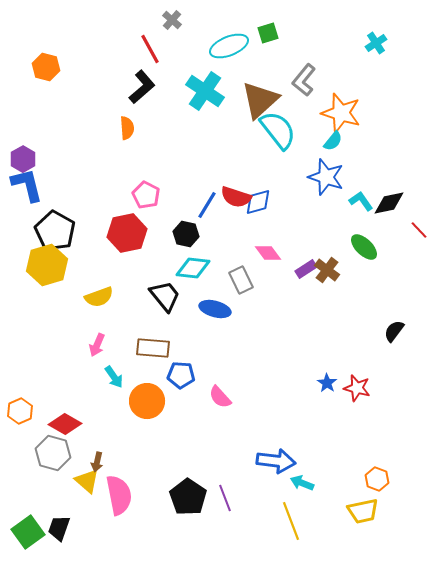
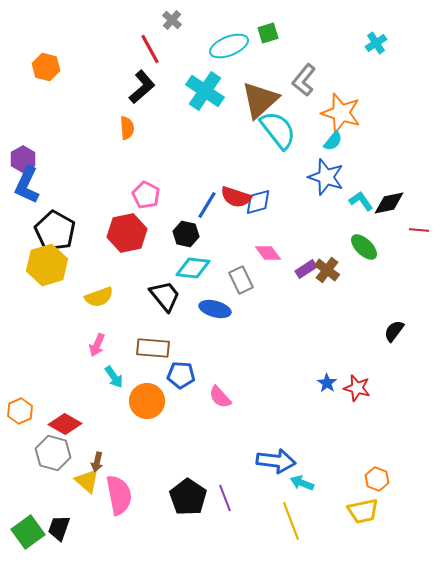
blue L-shape at (27, 185): rotated 141 degrees counterclockwise
red line at (419, 230): rotated 42 degrees counterclockwise
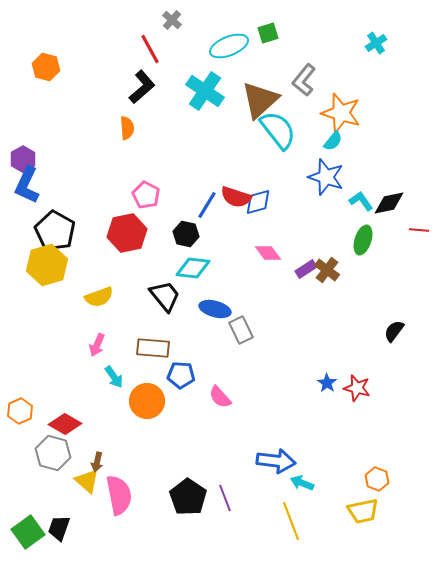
green ellipse at (364, 247): moved 1 px left, 7 px up; rotated 64 degrees clockwise
gray rectangle at (241, 280): moved 50 px down
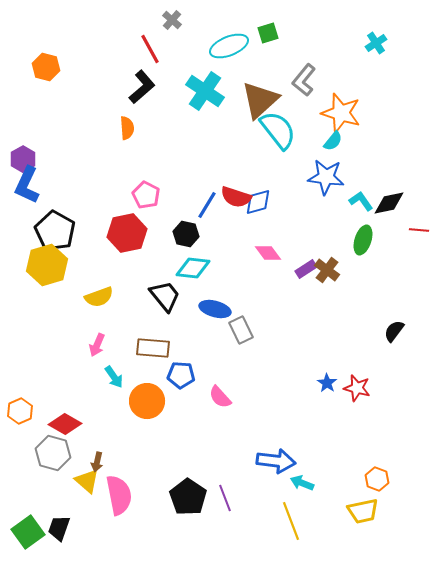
blue star at (326, 177): rotated 12 degrees counterclockwise
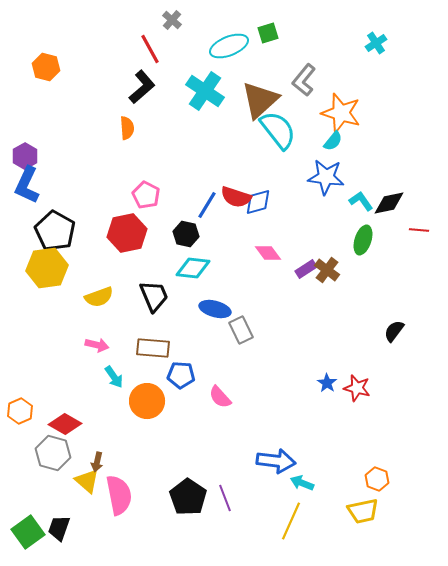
purple hexagon at (23, 159): moved 2 px right, 3 px up
yellow hexagon at (47, 265): moved 3 px down; rotated 9 degrees clockwise
black trapezoid at (165, 296): moved 11 px left; rotated 16 degrees clockwise
pink arrow at (97, 345): rotated 100 degrees counterclockwise
yellow line at (291, 521): rotated 45 degrees clockwise
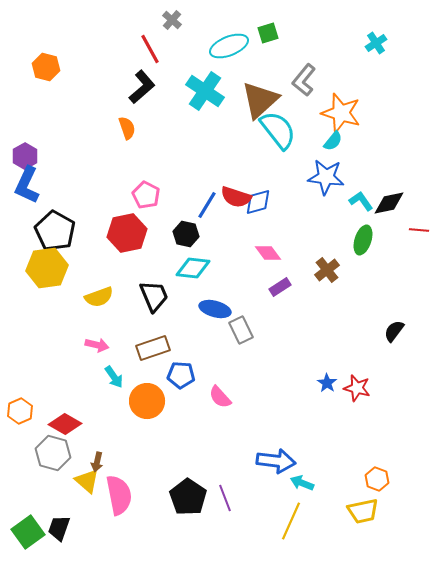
orange semicircle at (127, 128): rotated 15 degrees counterclockwise
purple rectangle at (306, 269): moved 26 px left, 18 px down
brown cross at (327, 270): rotated 15 degrees clockwise
brown rectangle at (153, 348): rotated 24 degrees counterclockwise
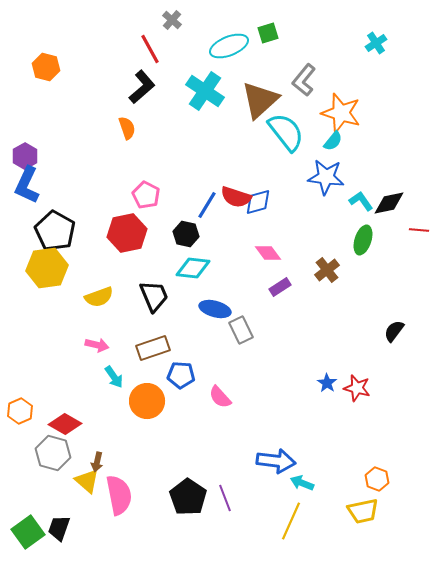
cyan semicircle at (278, 130): moved 8 px right, 2 px down
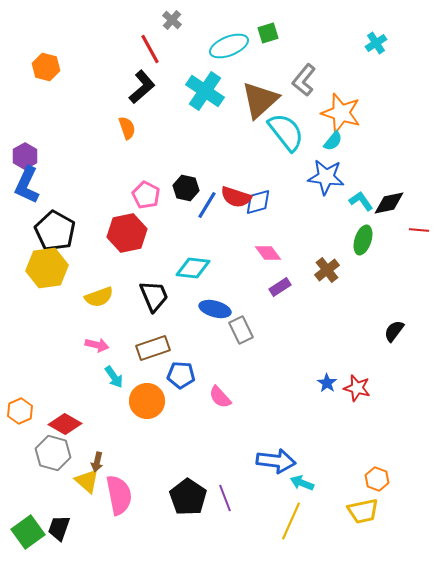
black hexagon at (186, 234): moved 46 px up
